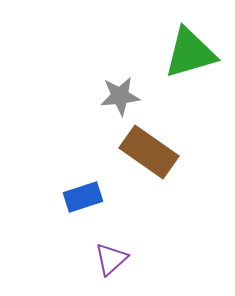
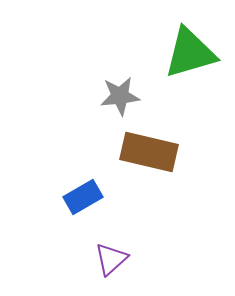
brown rectangle: rotated 22 degrees counterclockwise
blue rectangle: rotated 12 degrees counterclockwise
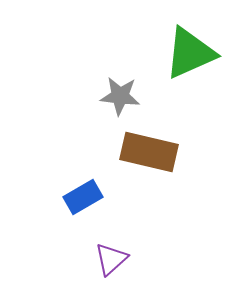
green triangle: rotated 8 degrees counterclockwise
gray star: rotated 12 degrees clockwise
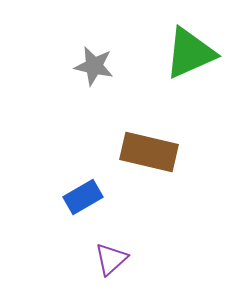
gray star: moved 26 px left, 30 px up; rotated 6 degrees clockwise
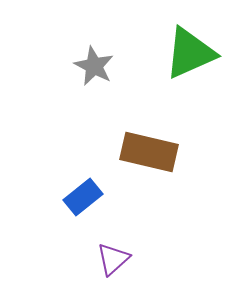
gray star: rotated 15 degrees clockwise
blue rectangle: rotated 9 degrees counterclockwise
purple triangle: moved 2 px right
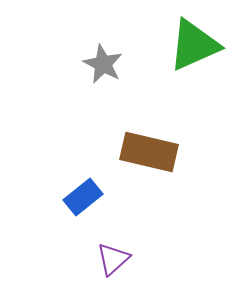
green triangle: moved 4 px right, 8 px up
gray star: moved 9 px right, 2 px up
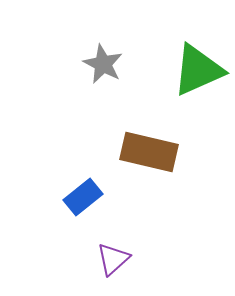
green triangle: moved 4 px right, 25 px down
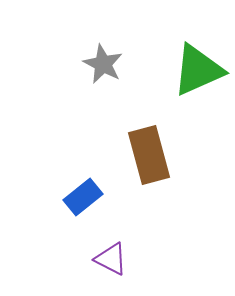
brown rectangle: moved 3 px down; rotated 62 degrees clockwise
purple triangle: moved 2 px left; rotated 51 degrees counterclockwise
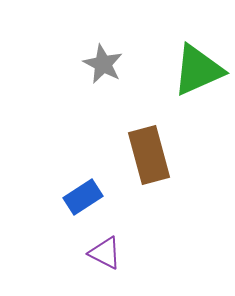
blue rectangle: rotated 6 degrees clockwise
purple triangle: moved 6 px left, 6 px up
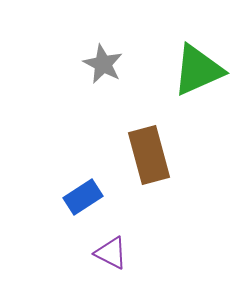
purple triangle: moved 6 px right
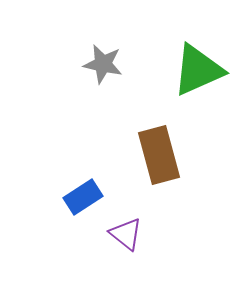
gray star: rotated 15 degrees counterclockwise
brown rectangle: moved 10 px right
purple triangle: moved 15 px right, 19 px up; rotated 12 degrees clockwise
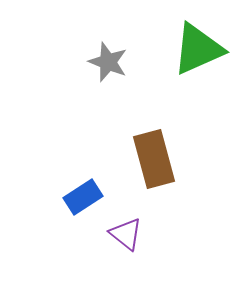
gray star: moved 5 px right, 2 px up; rotated 9 degrees clockwise
green triangle: moved 21 px up
brown rectangle: moved 5 px left, 4 px down
